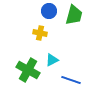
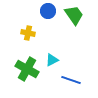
blue circle: moved 1 px left
green trapezoid: rotated 50 degrees counterclockwise
yellow cross: moved 12 px left
green cross: moved 1 px left, 1 px up
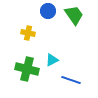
green cross: rotated 15 degrees counterclockwise
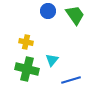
green trapezoid: moved 1 px right
yellow cross: moved 2 px left, 9 px down
cyan triangle: rotated 24 degrees counterclockwise
blue line: rotated 36 degrees counterclockwise
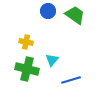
green trapezoid: rotated 20 degrees counterclockwise
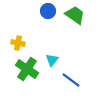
yellow cross: moved 8 px left, 1 px down
green cross: rotated 20 degrees clockwise
blue line: rotated 54 degrees clockwise
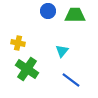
green trapezoid: rotated 35 degrees counterclockwise
cyan triangle: moved 10 px right, 9 px up
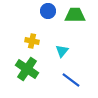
yellow cross: moved 14 px right, 2 px up
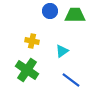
blue circle: moved 2 px right
cyan triangle: rotated 16 degrees clockwise
green cross: moved 1 px down
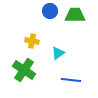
cyan triangle: moved 4 px left, 2 px down
green cross: moved 3 px left
blue line: rotated 30 degrees counterclockwise
